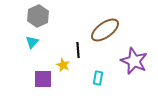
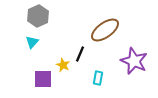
black line: moved 2 px right, 4 px down; rotated 28 degrees clockwise
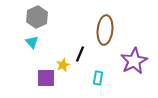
gray hexagon: moved 1 px left, 1 px down
brown ellipse: rotated 48 degrees counterclockwise
cyan triangle: rotated 24 degrees counterclockwise
purple star: rotated 20 degrees clockwise
yellow star: rotated 24 degrees clockwise
purple square: moved 3 px right, 1 px up
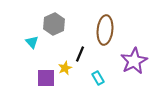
gray hexagon: moved 17 px right, 7 px down
yellow star: moved 2 px right, 3 px down
cyan rectangle: rotated 40 degrees counterclockwise
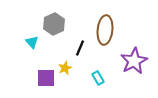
black line: moved 6 px up
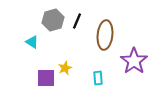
gray hexagon: moved 1 px left, 4 px up; rotated 10 degrees clockwise
brown ellipse: moved 5 px down
cyan triangle: rotated 16 degrees counterclockwise
black line: moved 3 px left, 27 px up
purple star: rotated 8 degrees counterclockwise
cyan rectangle: rotated 24 degrees clockwise
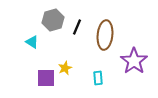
black line: moved 6 px down
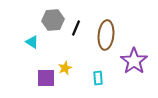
gray hexagon: rotated 10 degrees clockwise
black line: moved 1 px left, 1 px down
brown ellipse: moved 1 px right
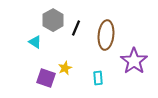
gray hexagon: rotated 25 degrees counterclockwise
cyan triangle: moved 3 px right
purple square: rotated 18 degrees clockwise
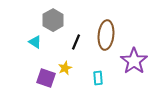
black line: moved 14 px down
